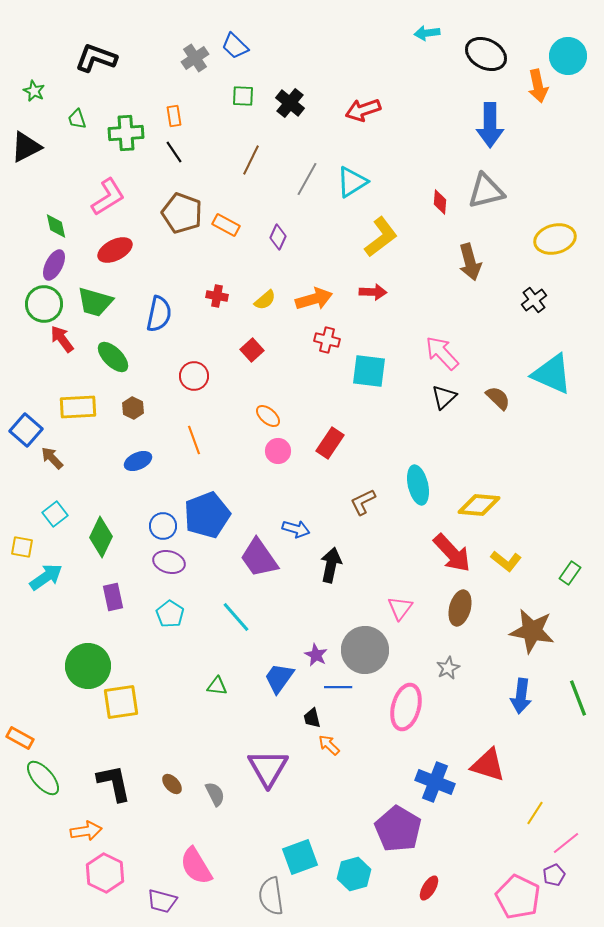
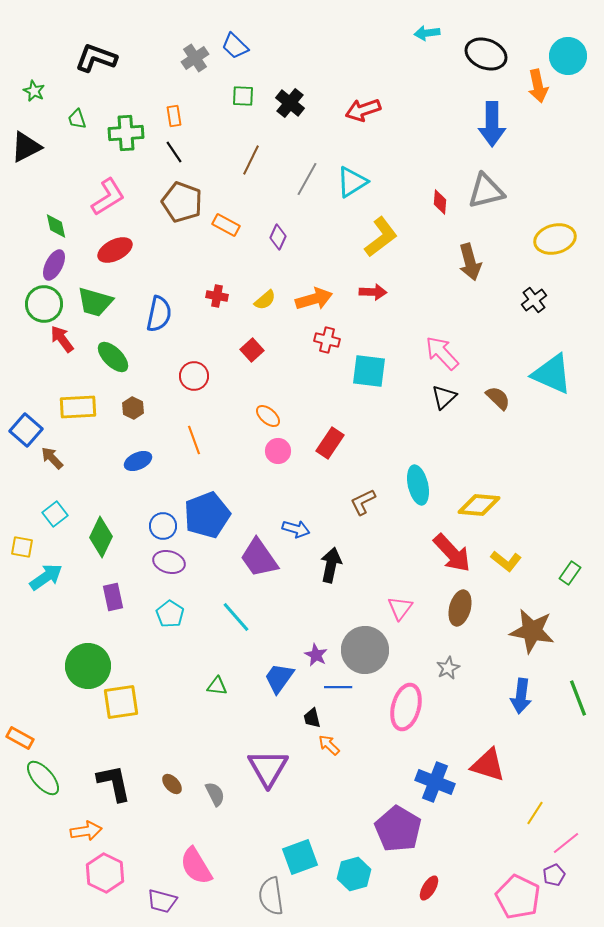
black ellipse at (486, 54): rotated 6 degrees counterclockwise
blue arrow at (490, 125): moved 2 px right, 1 px up
brown pentagon at (182, 213): moved 11 px up
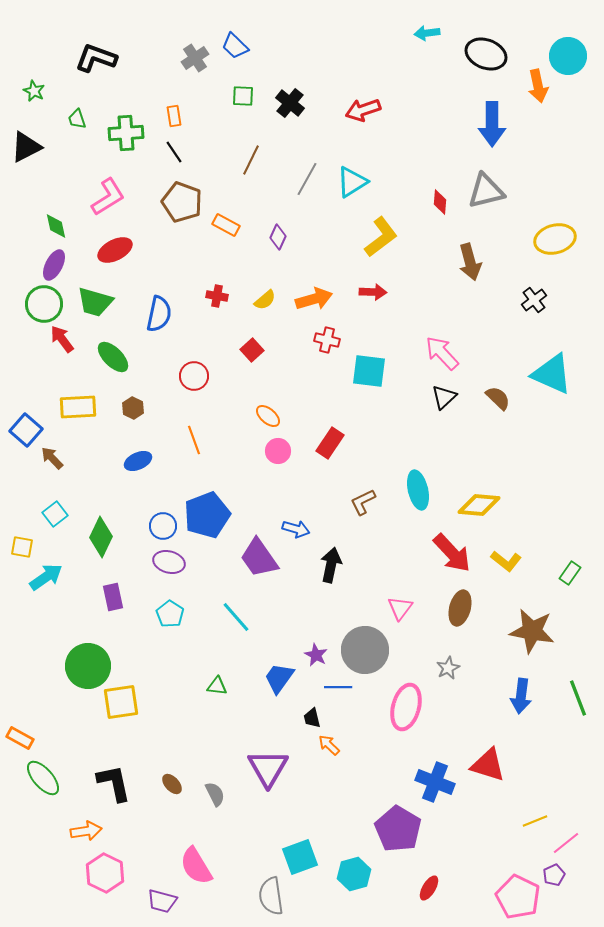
cyan ellipse at (418, 485): moved 5 px down
yellow line at (535, 813): moved 8 px down; rotated 35 degrees clockwise
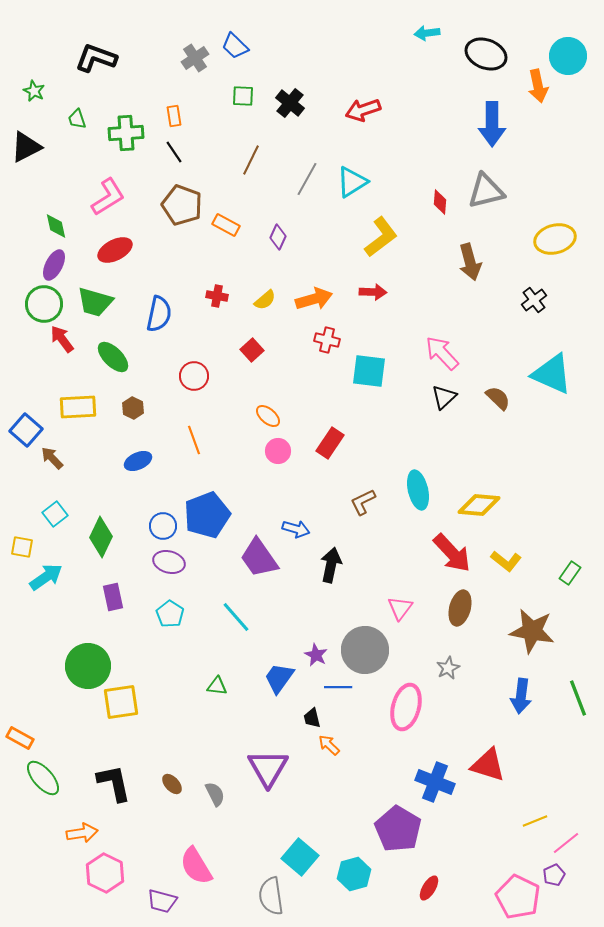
brown pentagon at (182, 202): moved 3 px down
orange arrow at (86, 831): moved 4 px left, 2 px down
cyan square at (300, 857): rotated 30 degrees counterclockwise
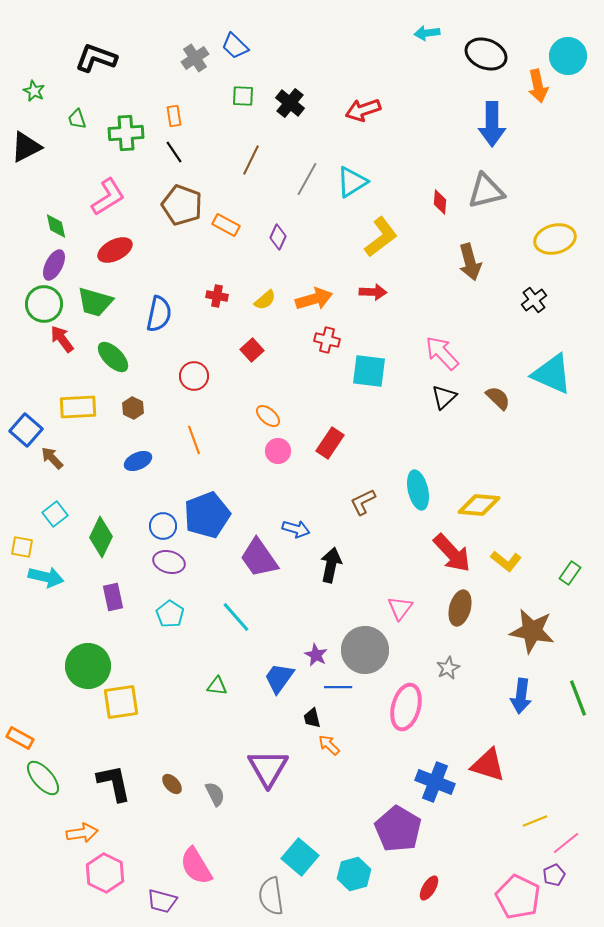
cyan arrow at (46, 577): rotated 48 degrees clockwise
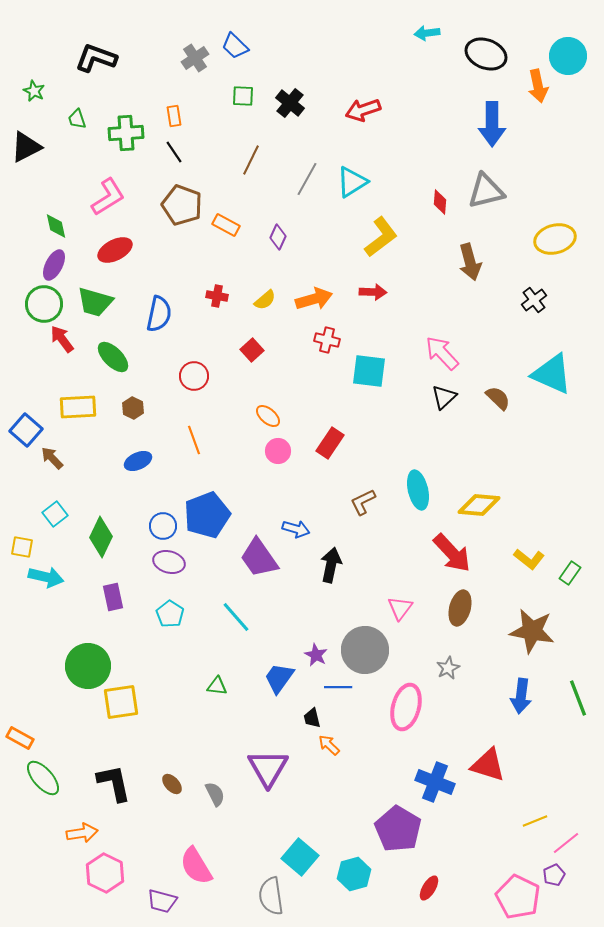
yellow L-shape at (506, 561): moved 23 px right, 2 px up
